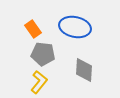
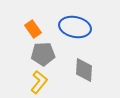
gray pentagon: rotated 10 degrees counterclockwise
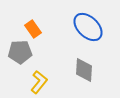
blue ellipse: moved 13 px right; rotated 32 degrees clockwise
gray pentagon: moved 23 px left, 2 px up
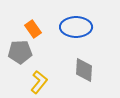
blue ellipse: moved 12 px left; rotated 44 degrees counterclockwise
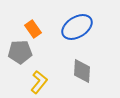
blue ellipse: moved 1 px right; rotated 32 degrees counterclockwise
gray diamond: moved 2 px left, 1 px down
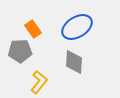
gray pentagon: moved 1 px up
gray diamond: moved 8 px left, 9 px up
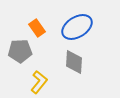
orange rectangle: moved 4 px right, 1 px up
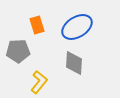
orange rectangle: moved 3 px up; rotated 18 degrees clockwise
gray pentagon: moved 2 px left
gray diamond: moved 1 px down
